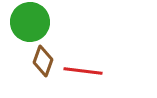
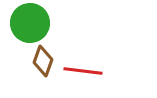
green circle: moved 1 px down
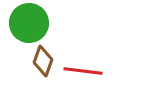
green circle: moved 1 px left
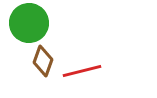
red line: moved 1 px left; rotated 21 degrees counterclockwise
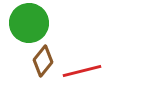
brown diamond: rotated 20 degrees clockwise
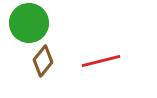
red line: moved 19 px right, 10 px up
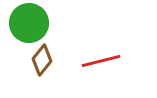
brown diamond: moved 1 px left, 1 px up
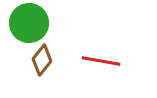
red line: rotated 24 degrees clockwise
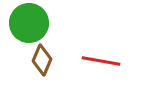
brown diamond: rotated 16 degrees counterclockwise
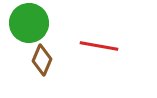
red line: moved 2 px left, 15 px up
